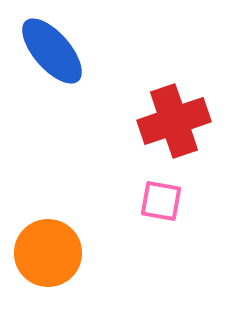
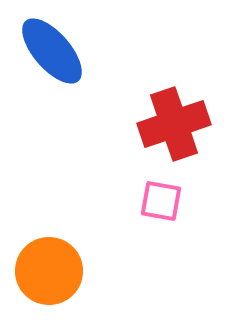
red cross: moved 3 px down
orange circle: moved 1 px right, 18 px down
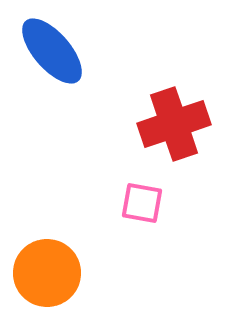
pink square: moved 19 px left, 2 px down
orange circle: moved 2 px left, 2 px down
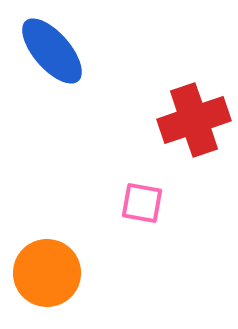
red cross: moved 20 px right, 4 px up
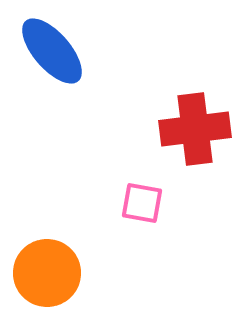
red cross: moved 1 px right, 9 px down; rotated 12 degrees clockwise
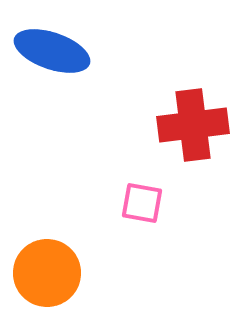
blue ellipse: rotated 30 degrees counterclockwise
red cross: moved 2 px left, 4 px up
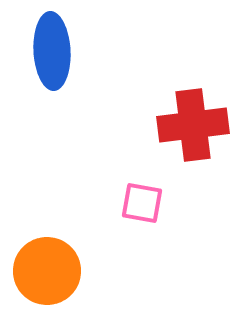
blue ellipse: rotated 68 degrees clockwise
orange circle: moved 2 px up
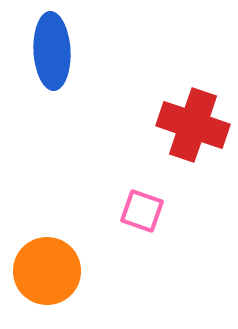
red cross: rotated 26 degrees clockwise
pink square: moved 8 px down; rotated 9 degrees clockwise
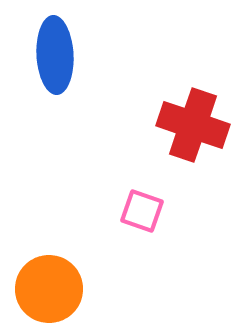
blue ellipse: moved 3 px right, 4 px down
orange circle: moved 2 px right, 18 px down
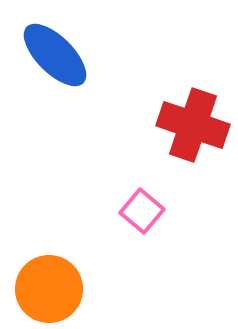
blue ellipse: rotated 42 degrees counterclockwise
pink square: rotated 21 degrees clockwise
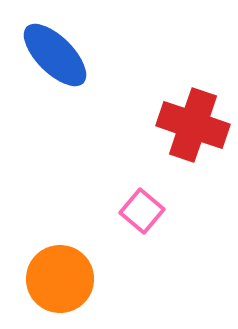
orange circle: moved 11 px right, 10 px up
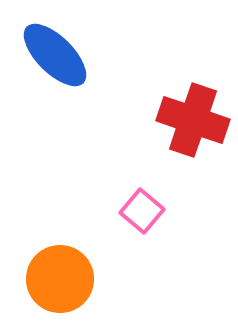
red cross: moved 5 px up
